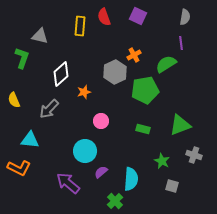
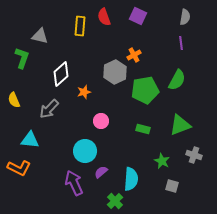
green semicircle: moved 11 px right, 16 px down; rotated 150 degrees clockwise
purple arrow: moved 6 px right; rotated 25 degrees clockwise
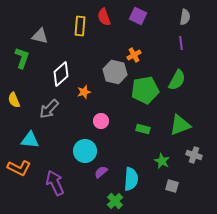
gray hexagon: rotated 20 degrees counterclockwise
purple arrow: moved 19 px left
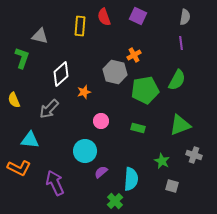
green rectangle: moved 5 px left, 1 px up
